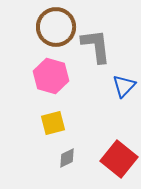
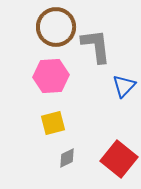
pink hexagon: rotated 20 degrees counterclockwise
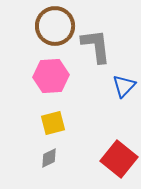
brown circle: moved 1 px left, 1 px up
gray diamond: moved 18 px left
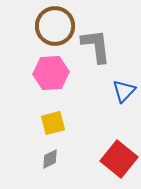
pink hexagon: moved 3 px up
blue triangle: moved 5 px down
gray diamond: moved 1 px right, 1 px down
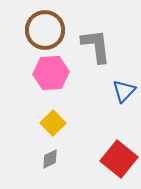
brown circle: moved 10 px left, 4 px down
yellow square: rotated 30 degrees counterclockwise
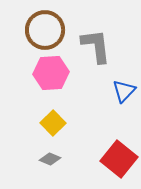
gray diamond: rotated 50 degrees clockwise
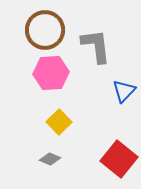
yellow square: moved 6 px right, 1 px up
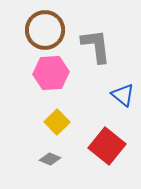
blue triangle: moved 1 px left, 4 px down; rotated 35 degrees counterclockwise
yellow square: moved 2 px left
red square: moved 12 px left, 13 px up
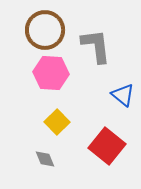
pink hexagon: rotated 8 degrees clockwise
gray diamond: moved 5 px left; rotated 45 degrees clockwise
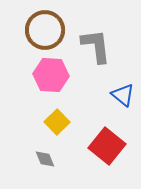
pink hexagon: moved 2 px down
